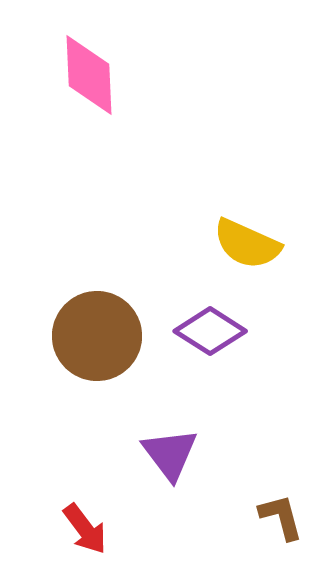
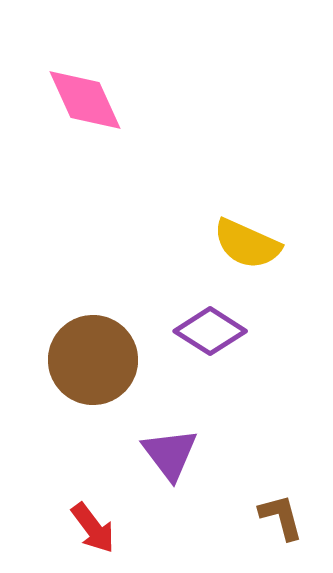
pink diamond: moved 4 px left, 25 px down; rotated 22 degrees counterclockwise
brown circle: moved 4 px left, 24 px down
red arrow: moved 8 px right, 1 px up
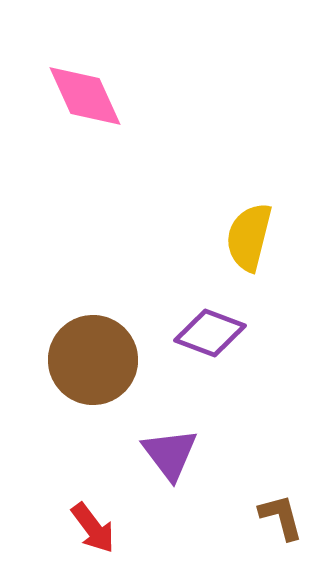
pink diamond: moved 4 px up
yellow semicircle: moved 2 px right, 7 px up; rotated 80 degrees clockwise
purple diamond: moved 2 px down; rotated 12 degrees counterclockwise
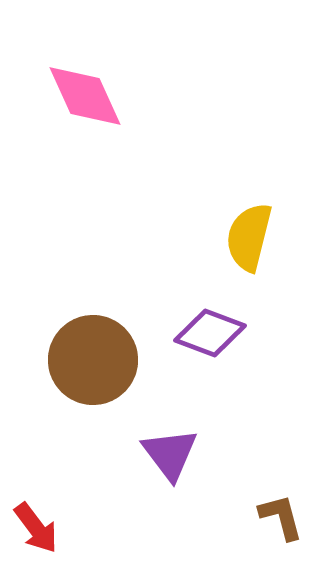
red arrow: moved 57 px left
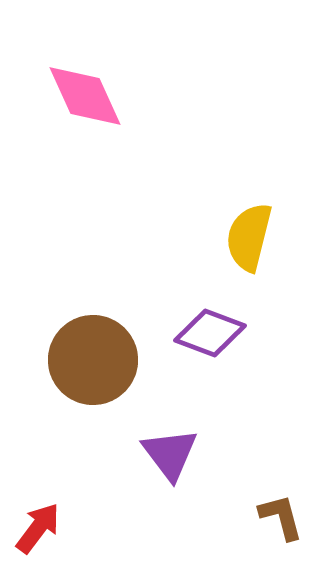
red arrow: moved 2 px right; rotated 106 degrees counterclockwise
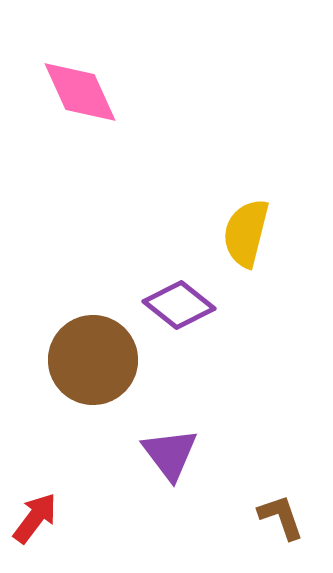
pink diamond: moved 5 px left, 4 px up
yellow semicircle: moved 3 px left, 4 px up
purple diamond: moved 31 px left, 28 px up; rotated 18 degrees clockwise
brown L-shape: rotated 4 degrees counterclockwise
red arrow: moved 3 px left, 10 px up
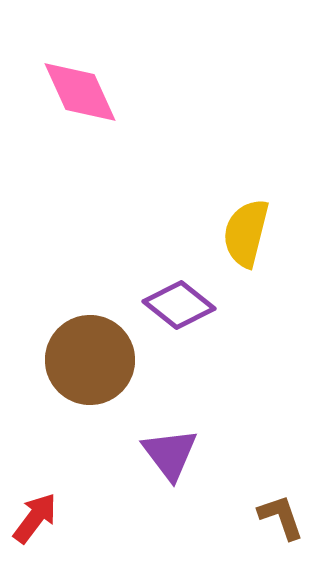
brown circle: moved 3 px left
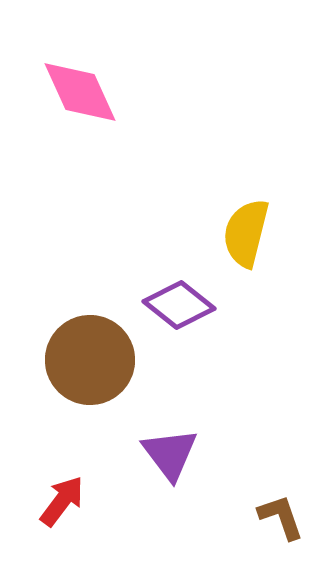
red arrow: moved 27 px right, 17 px up
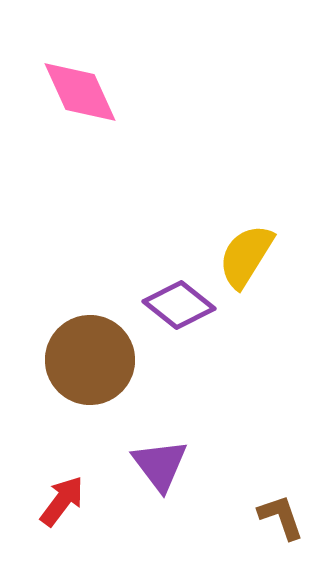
yellow semicircle: moved 23 px down; rotated 18 degrees clockwise
purple triangle: moved 10 px left, 11 px down
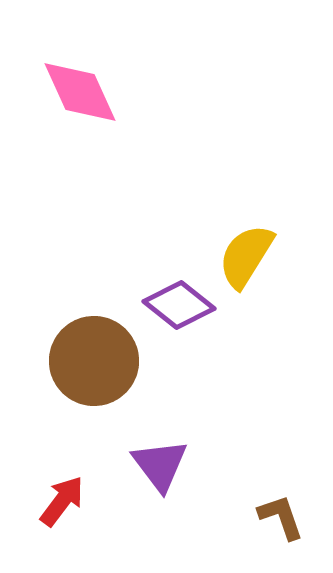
brown circle: moved 4 px right, 1 px down
